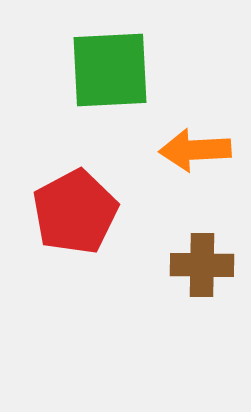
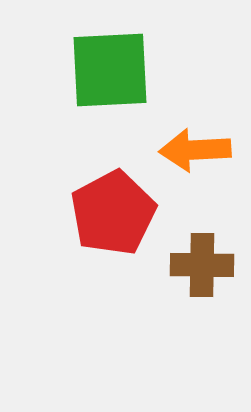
red pentagon: moved 38 px right, 1 px down
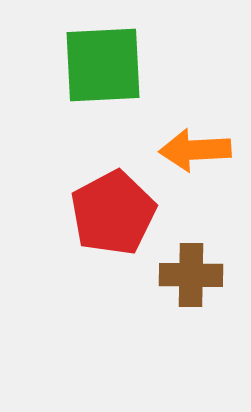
green square: moved 7 px left, 5 px up
brown cross: moved 11 px left, 10 px down
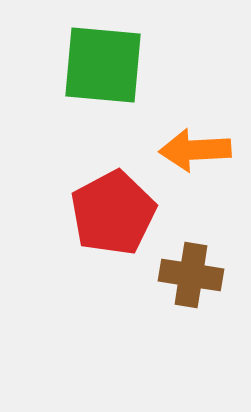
green square: rotated 8 degrees clockwise
brown cross: rotated 8 degrees clockwise
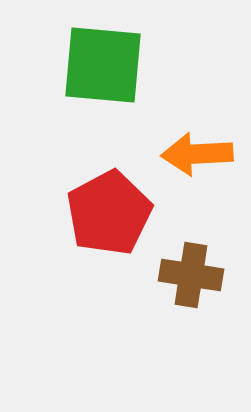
orange arrow: moved 2 px right, 4 px down
red pentagon: moved 4 px left
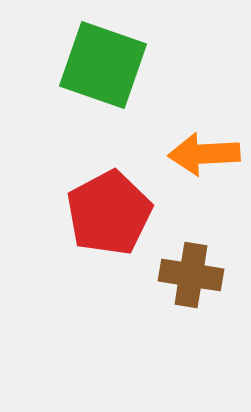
green square: rotated 14 degrees clockwise
orange arrow: moved 7 px right
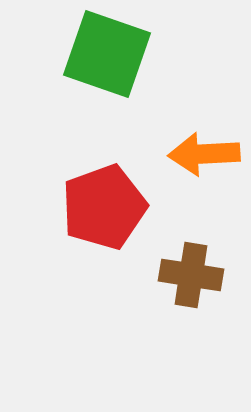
green square: moved 4 px right, 11 px up
red pentagon: moved 5 px left, 6 px up; rotated 8 degrees clockwise
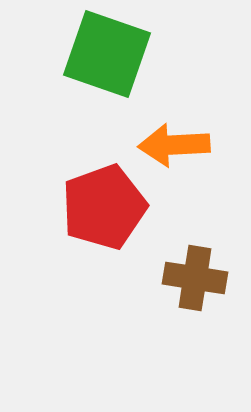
orange arrow: moved 30 px left, 9 px up
brown cross: moved 4 px right, 3 px down
